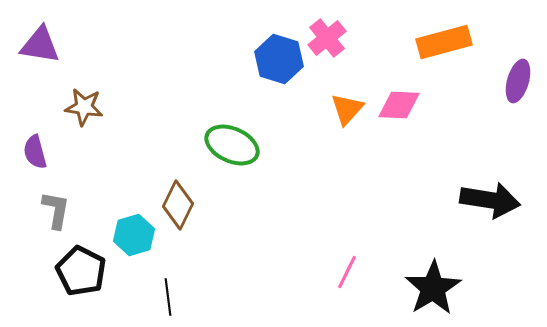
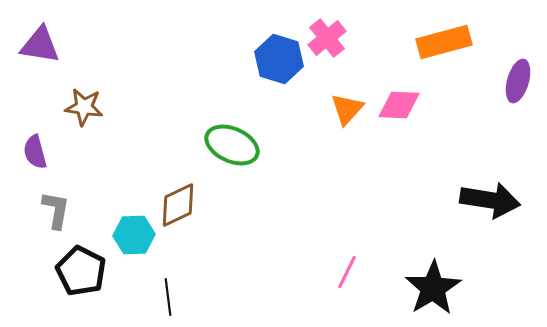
brown diamond: rotated 39 degrees clockwise
cyan hexagon: rotated 15 degrees clockwise
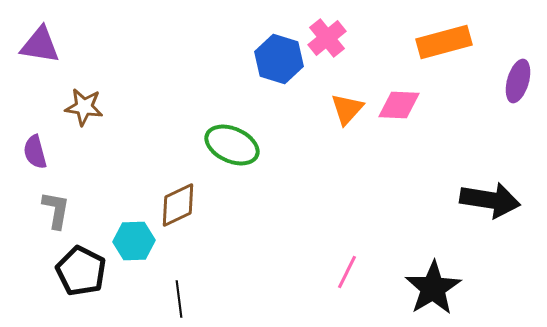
cyan hexagon: moved 6 px down
black line: moved 11 px right, 2 px down
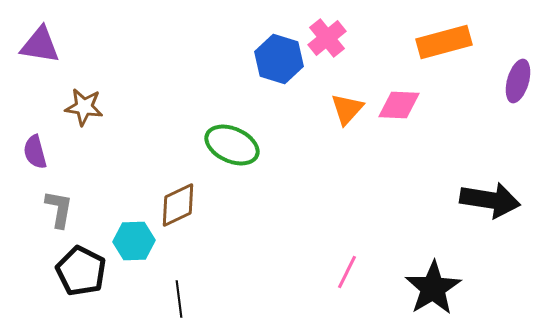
gray L-shape: moved 3 px right, 1 px up
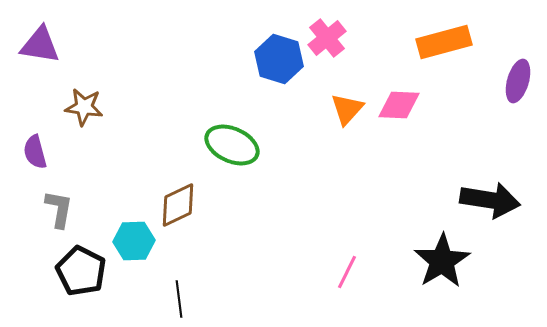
black star: moved 9 px right, 27 px up
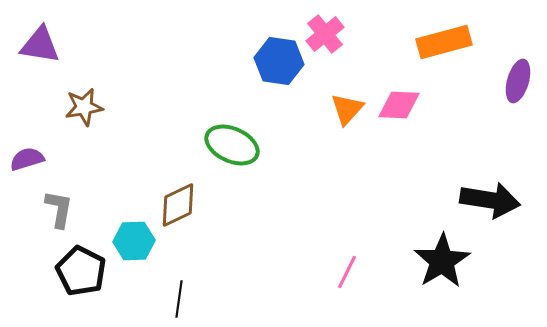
pink cross: moved 2 px left, 4 px up
blue hexagon: moved 2 px down; rotated 9 degrees counterclockwise
brown star: rotated 18 degrees counterclockwise
purple semicircle: moved 8 px left, 7 px down; rotated 88 degrees clockwise
black line: rotated 15 degrees clockwise
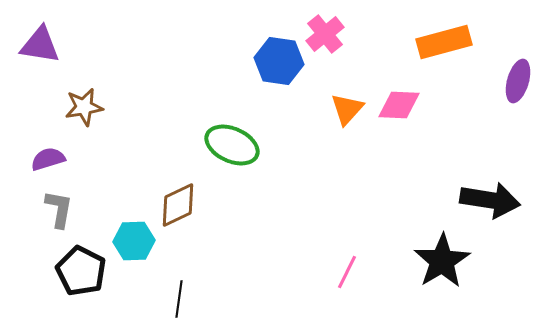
purple semicircle: moved 21 px right
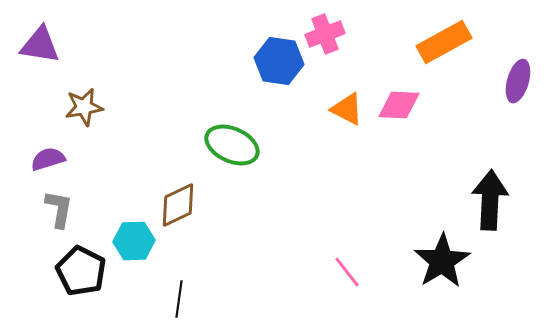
pink cross: rotated 18 degrees clockwise
orange rectangle: rotated 14 degrees counterclockwise
orange triangle: rotated 45 degrees counterclockwise
black arrow: rotated 96 degrees counterclockwise
pink line: rotated 64 degrees counterclockwise
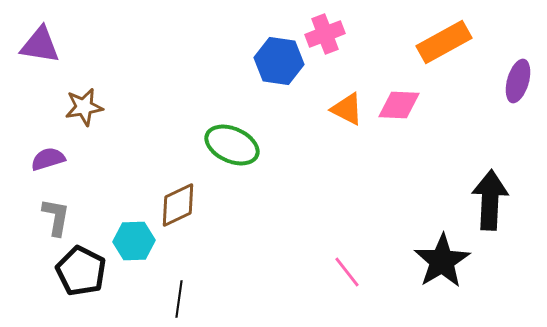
gray L-shape: moved 3 px left, 8 px down
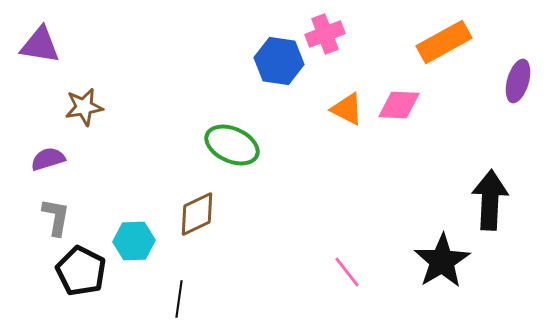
brown diamond: moved 19 px right, 9 px down
